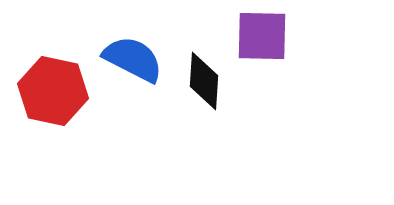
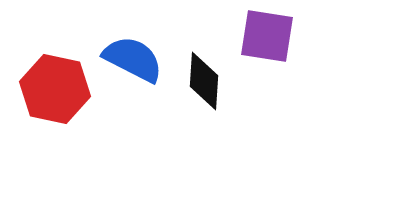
purple square: moved 5 px right; rotated 8 degrees clockwise
red hexagon: moved 2 px right, 2 px up
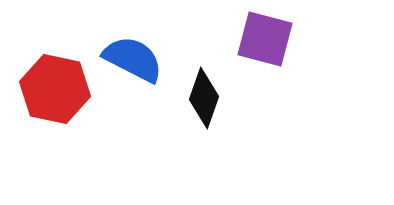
purple square: moved 2 px left, 3 px down; rotated 6 degrees clockwise
black diamond: moved 17 px down; rotated 16 degrees clockwise
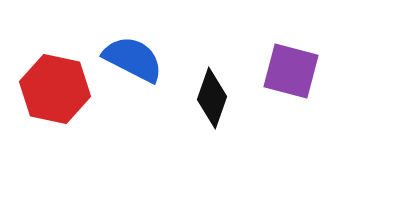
purple square: moved 26 px right, 32 px down
black diamond: moved 8 px right
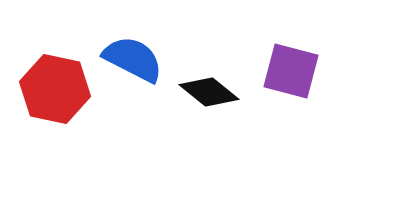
black diamond: moved 3 px left, 6 px up; rotated 70 degrees counterclockwise
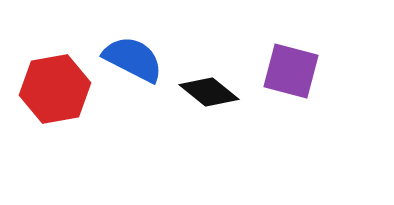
red hexagon: rotated 22 degrees counterclockwise
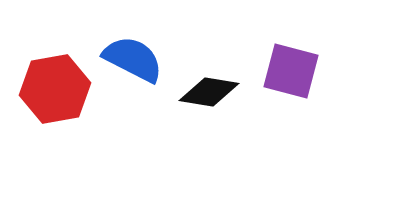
black diamond: rotated 30 degrees counterclockwise
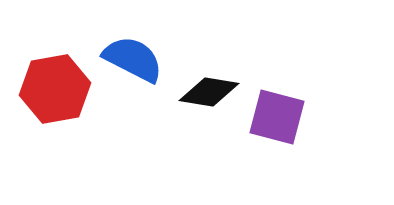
purple square: moved 14 px left, 46 px down
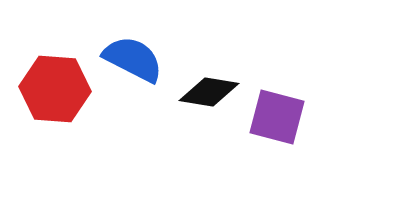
red hexagon: rotated 14 degrees clockwise
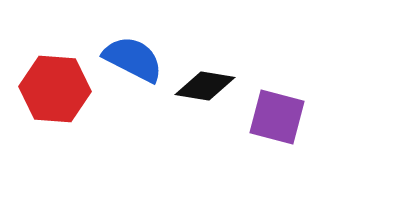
black diamond: moved 4 px left, 6 px up
